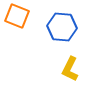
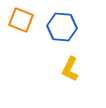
orange square: moved 4 px right, 4 px down
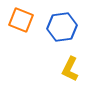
blue hexagon: rotated 12 degrees counterclockwise
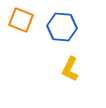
blue hexagon: rotated 12 degrees clockwise
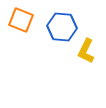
yellow L-shape: moved 16 px right, 18 px up
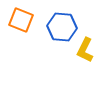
yellow L-shape: moved 1 px left, 1 px up
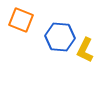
blue hexagon: moved 2 px left, 10 px down
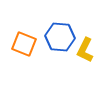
orange square: moved 3 px right, 24 px down
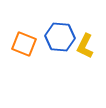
yellow L-shape: moved 4 px up
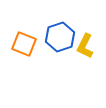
blue hexagon: rotated 24 degrees counterclockwise
